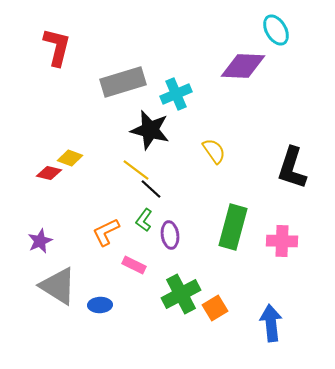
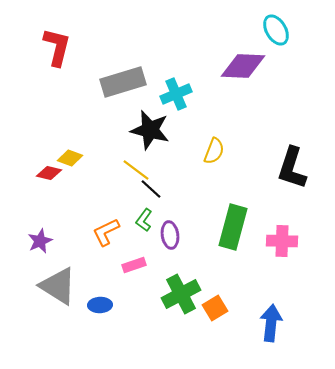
yellow semicircle: rotated 56 degrees clockwise
pink rectangle: rotated 45 degrees counterclockwise
blue arrow: rotated 12 degrees clockwise
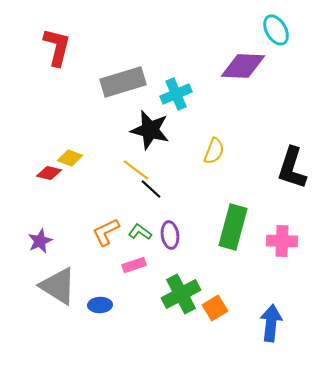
green L-shape: moved 4 px left, 12 px down; rotated 90 degrees clockwise
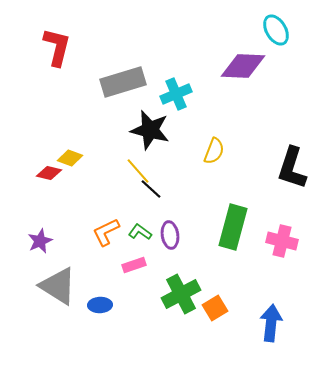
yellow line: moved 2 px right, 1 px down; rotated 12 degrees clockwise
pink cross: rotated 12 degrees clockwise
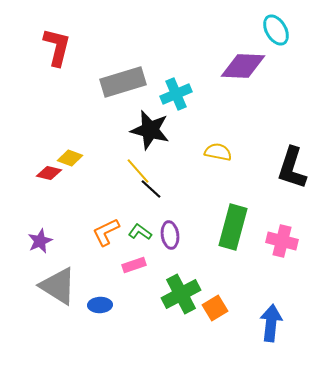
yellow semicircle: moved 4 px right, 1 px down; rotated 100 degrees counterclockwise
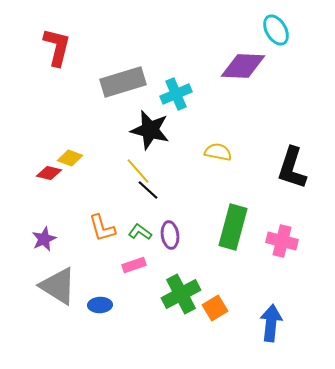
black line: moved 3 px left, 1 px down
orange L-shape: moved 4 px left, 4 px up; rotated 80 degrees counterclockwise
purple star: moved 4 px right, 2 px up
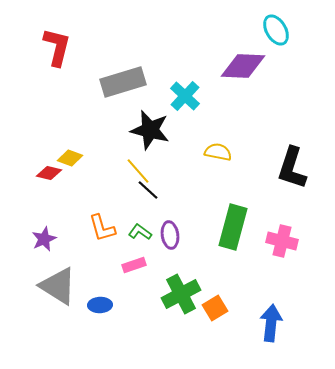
cyan cross: moved 9 px right, 2 px down; rotated 24 degrees counterclockwise
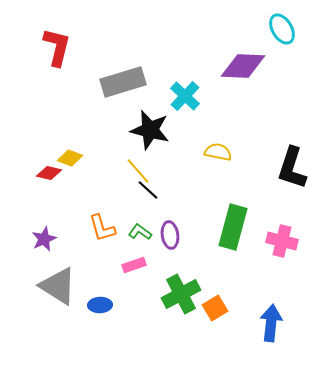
cyan ellipse: moved 6 px right, 1 px up
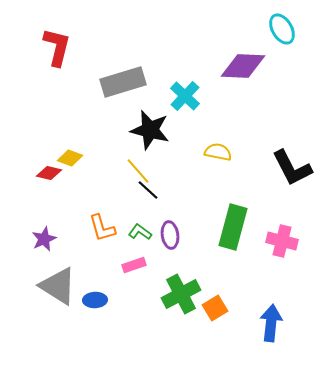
black L-shape: rotated 45 degrees counterclockwise
blue ellipse: moved 5 px left, 5 px up
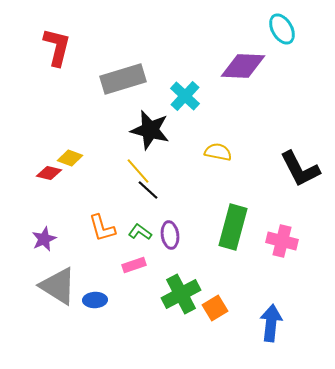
gray rectangle: moved 3 px up
black L-shape: moved 8 px right, 1 px down
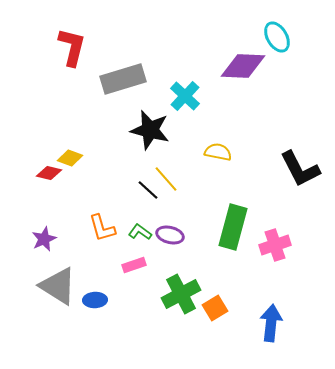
cyan ellipse: moved 5 px left, 8 px down
red L-shape: moved 15 px right
yellow line: moved 28 px right, 8 px down
purple ellipse: rotated 68 degrees counterclockwise
pink cross: moved 7 px left, 4 px down; rotated 32 degrees counterclockwise
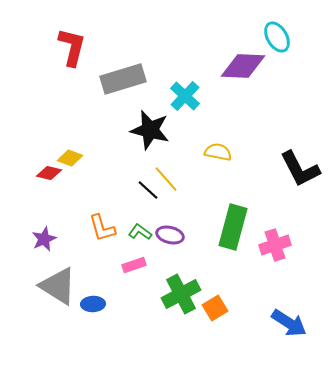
blue ellipse: moved 2 px left, 4 px down
blue arrow: moved 18 px right; rotated 117 degrees clockwise
